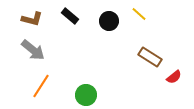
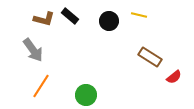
yellow line: moved 1 px down; rotated 28 degrees counterclockwise
brown L-shape: moved 12 px right
gray arrow: rotated 15 degrees clockwise
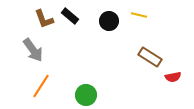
brown L-shape: rotated 55 degrees clockwise
red semicircle: moved 1 px left; rotated 28 degrees clockwise
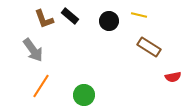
brown rectangle: moved 1 px left, 10 px up
green circle: moved 2 px left
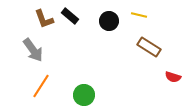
red semicircle: rotated 28 degrees clockwise
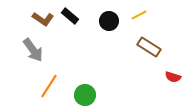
yellow line: rotated 42 degrees counterclockwise
brown L-shape: moved 1 px left; rotated 35 degrees counterclockwise
orange line: moved 8 px right
green circle: moved 1 px right
